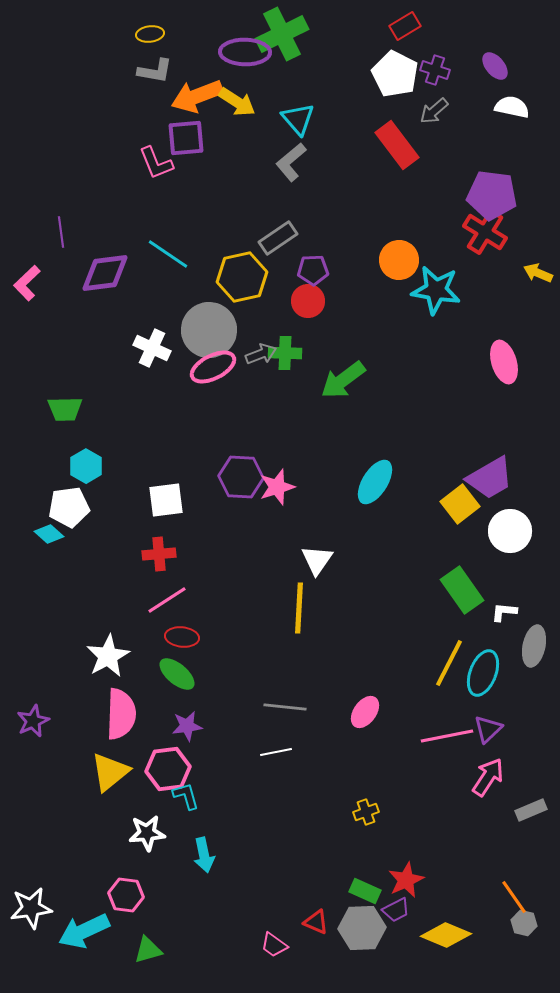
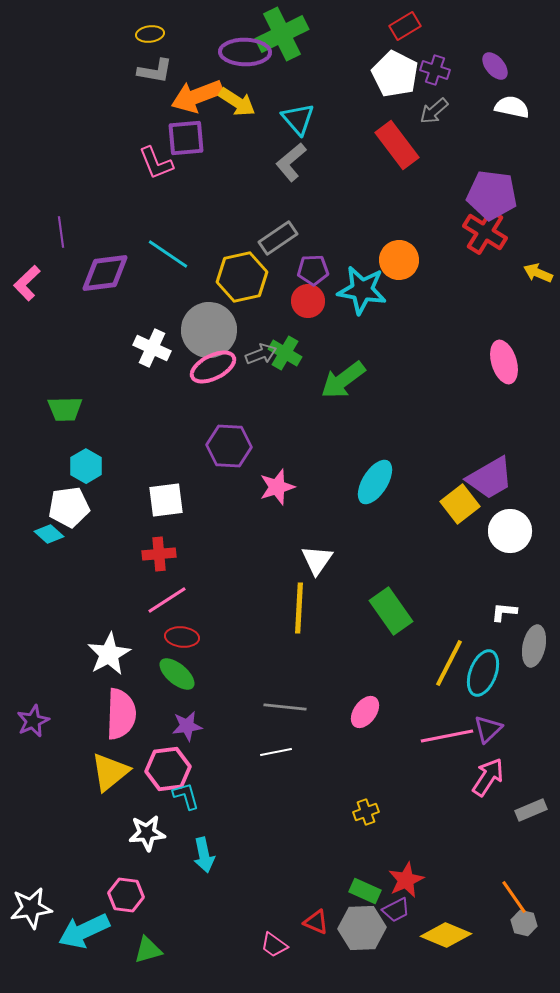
cyan star at (436, 290): moved 74 px left
green cross at (285, 353): rotated 28 degrees clockwise
purple hexagon at (241, 477): moved 12 px left, 31 px up
green rectangle at (462, 590): moved 71 px left, 21 px down
white star at (108, 656): moved 1 px right, 2 px up
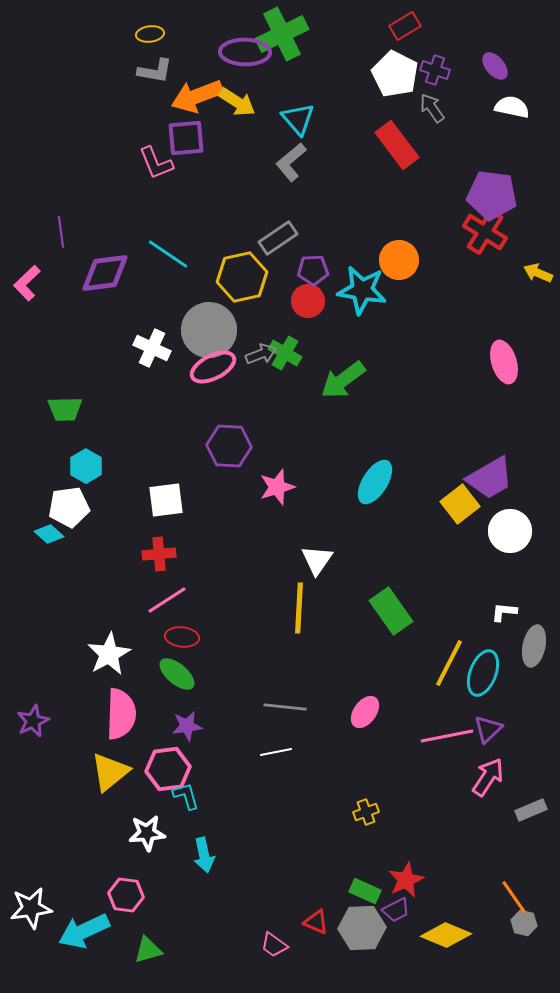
gray arrow at (434, 111): moved 2 px left, 3 px up; rotated 96 degrees clockwise
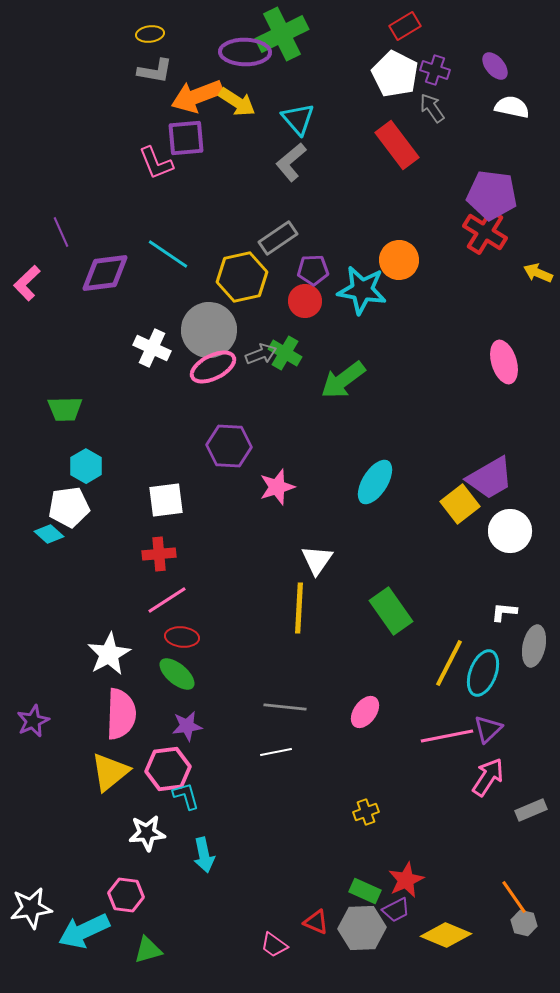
purple line at (61, 232): rotated 16 degrees counterclockwise
red circle at (308, 301): moved 3 px left
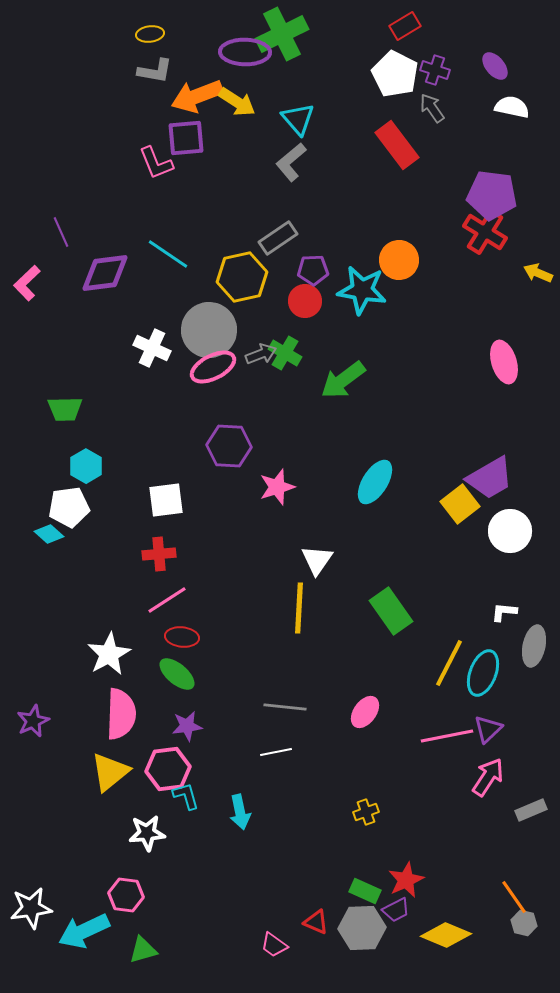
cyan arrow at (204, 855): moved 36 px right, 43 px up
green triangle at (148, 950): moved 5 px left
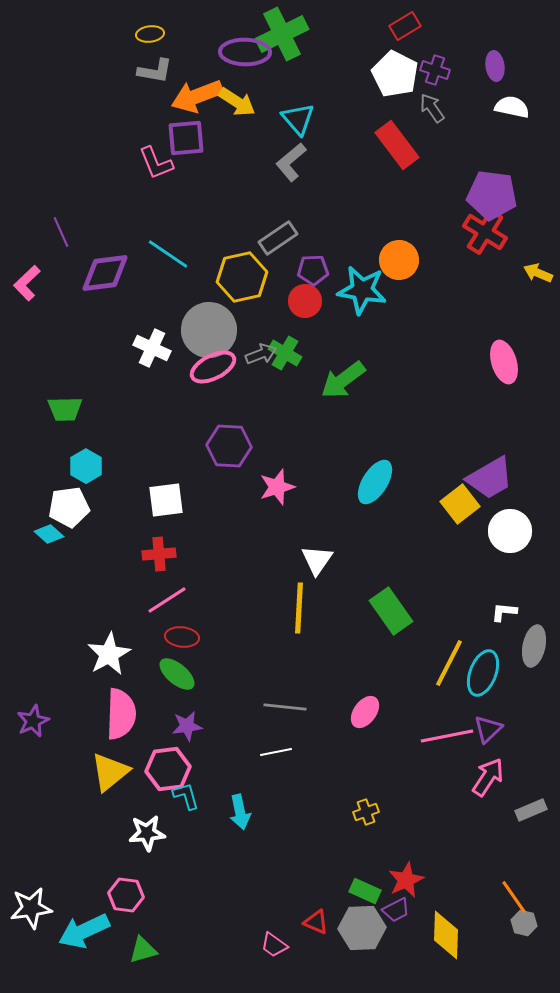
purple ellipse at (495, 66): rotated 32 degrees clockwise
yellow diamond at (446, 935): rotated 69 degrees clockwise
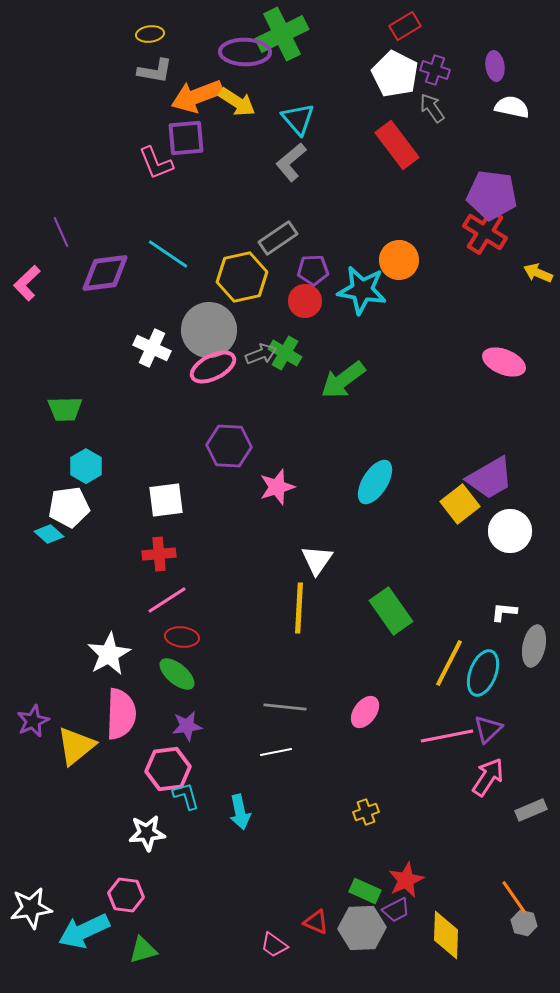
pink ellipse at (504, 362): rotated 51 degrees counterclockwise
yellow triangle at (110, 772): moved 34 px left, 26 px up
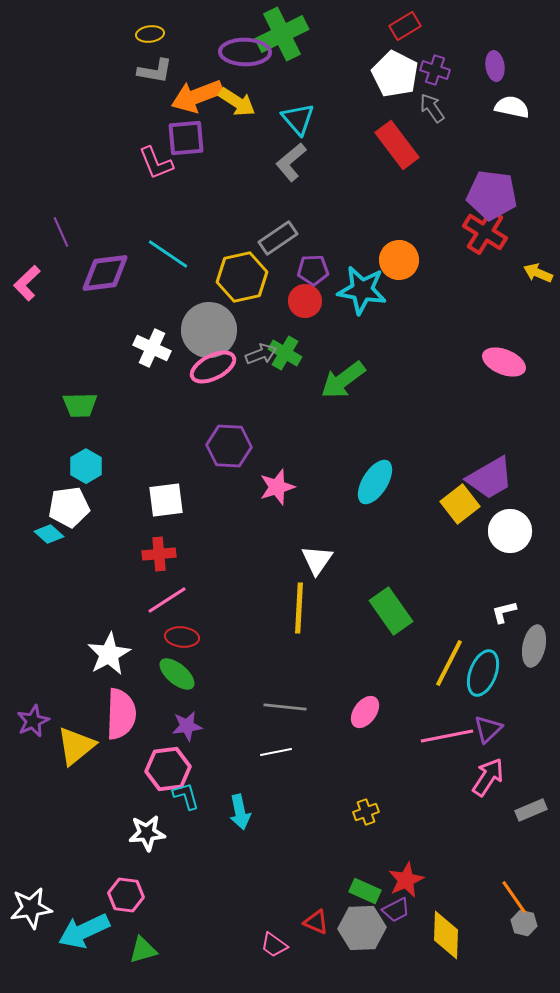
green trapezoid at (65, 409): moved 15 px right, 4 px up
white L-shape at (504, 612): rotated 20 degrees counterclockwise
